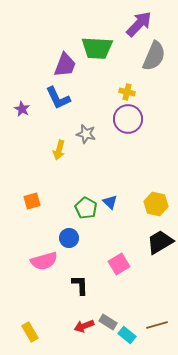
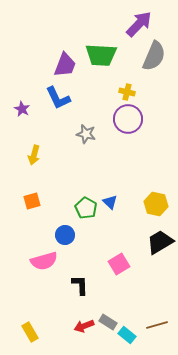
green trapezoid: moved 4 px right, 7 px down
yellow arrow: moved 25 px left, 5 px down
blue circle: moved 4 px left, 3 px up
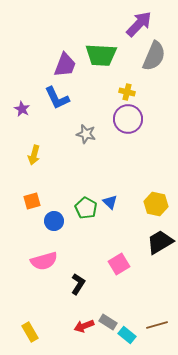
blue L-shape: moved 1 px left
blue circle: moved 11 px left, 14 px up
black L-shape: moved 2 px left, 1 px up; rotated 35 degrees clockwise
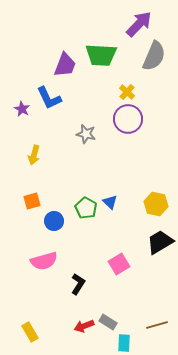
yellow cross: rotated 28 degrees clockwise
blue L-shape: moved 8 px left
cyan rectangle: moved 3 px left, 8 px down; rotated 54 degrees clockwise
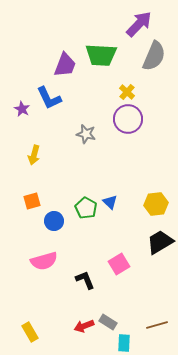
yellow hexagon: rotated 20 degrees counterclockwise
black L-shape: moved 7 px right, 4 px up; rotated 55 degrees counterclockwise
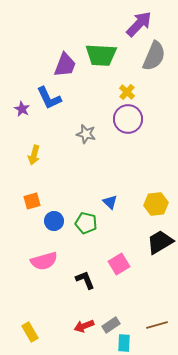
green pentagon: moved 15 px down; rotated 15 degrees counterclockwise
gray rectangle: moved 3 px right, 3 px down; rotated 66 degrees counterclockwise
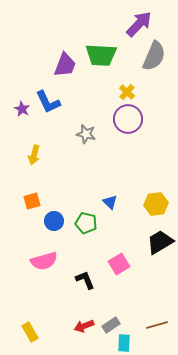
blue L-shape: moved 1 px left, 4 px down
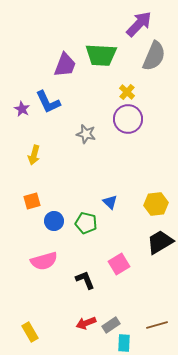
red arrow: moved 2 px right, 3 px up
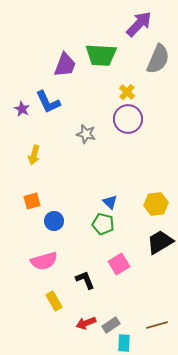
gray semicircle: moved 4 px right, 3 px down
green pentagon: moved 17 px right, 1 px down
yellow rectangle: moved 24 px right, 31 px up
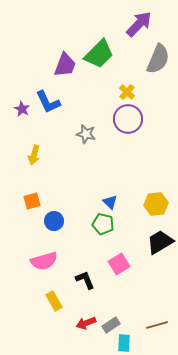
green trapezoid: moved 2 px left, 1 px up; rotated 48 degrees counterclockwise
